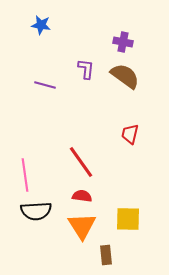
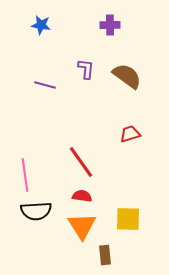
purple cross: moved 13 px left, 17 px up; rotated 12 degrees counterclockwise
brown semicircle: moved 2 px right
red trapezoid: rotated 60 degrees clockwise
brown rectangle: moved 1 px left
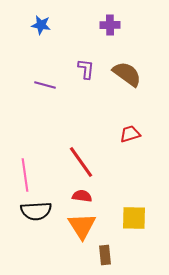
brown semicircle: moved 2 px up
yellow square: moved 6 px right, 1 px up
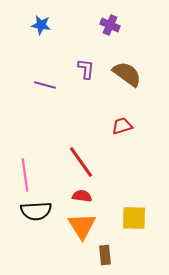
purple cross: rotated 24 degrees clockwise
red trapezoid: moved 8 px left, 8 px up
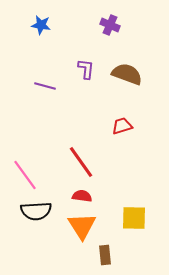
brown semicircle: rotated 16 degrees counterclockwise
purple line: moved 1 px down
pink line: rotated 28 degrees counterclockwise
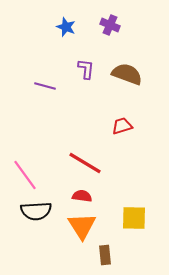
blue star: moved 25 px right, 2 px down; rotated 12 degrees clockwise
red line: moved 4 px right, 1 px down; rotated 24 degrees counterclockwise
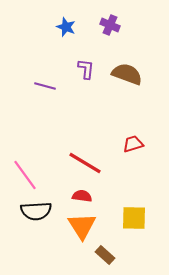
red trapezoid: moved 11 px right, 18 px down
brown rectangle: rotated 42 degrees counterclockwise
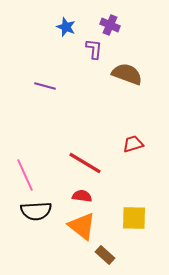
purple L-shape: moved 8 px right, 20 px up
pink line: rotated 12 degrees clockwise
orange triangle: rotated 20 degrees counterclockwise
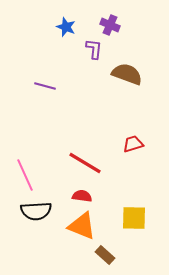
orange triangle: rotated 16 degrees counterclockwise
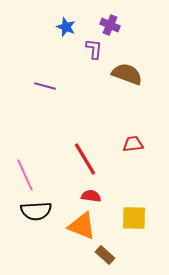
red trapezoid: rotated 10 degrees clockwise
red line: moved 4 px up; rotated 28 degrees clockwise
red semicircle: moved 9 px right
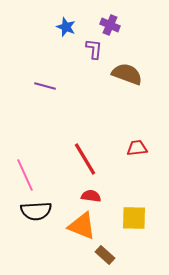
red trapezoid: moved 4 px right, 4 px down
